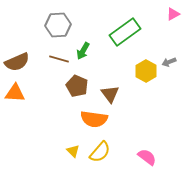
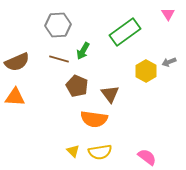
pink triangle: moved 5 px left; rotated 32 degrees counterclockwise
orange triangle: moved 4 px down
yellow semicircle: rotated 40 degrees clockwise
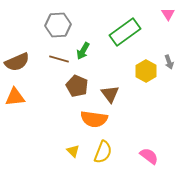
gray arrow: rotated 88 degrees counterclockwise
orange triangle: rotated 10 degrees counterclockwise
yellow semicircle: moved 3 px right; rotated 60 degrees counterclockwise
pink semicircle: moved 2 px right, 1 px up
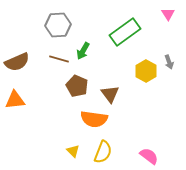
orange triangle: moved 3 px down
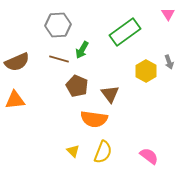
green arrow: moved 1 px left, 1 px up
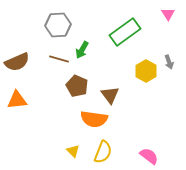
brown triangle: moved 1 px down
orange triangle: moved 2 px right
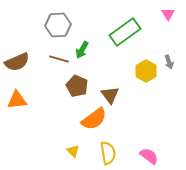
orange semicircle: rotated 44 degrees counterclockwise
yellow semicircle: moved 5 px right, 1 px down; rotated 30 degrees counterclockwise
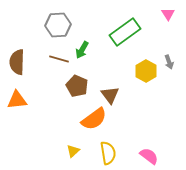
brown semicircle: rotated 115 degrees clockwise
yellow triangle: rotated 32 degrees clockwise
